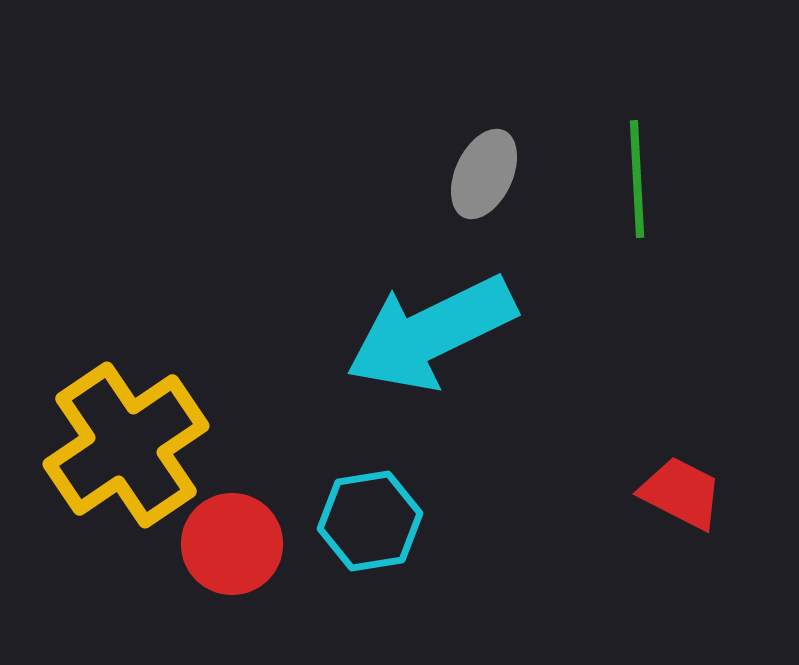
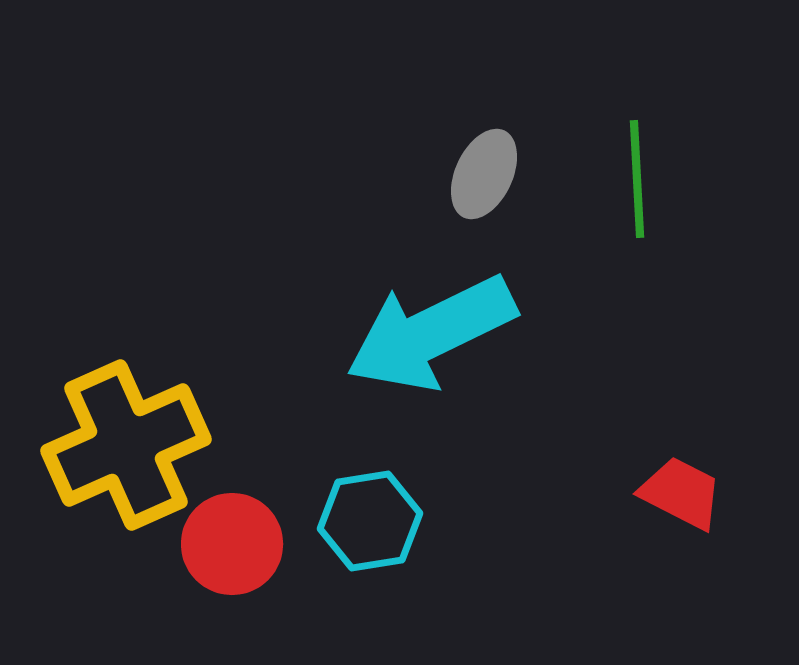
yellow cross: rotated 10 degrees clockwise
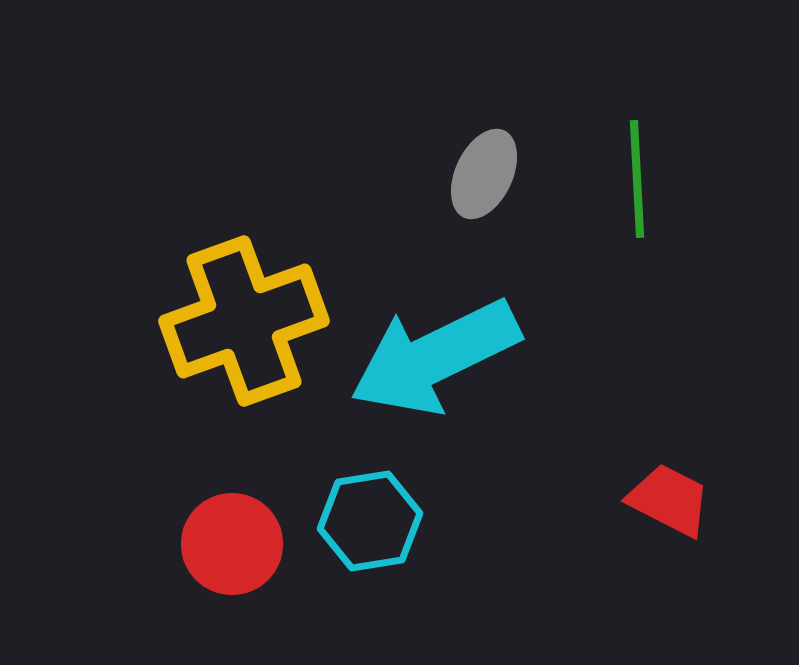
cyan arrow: moved 4 px right, 24 px down
yellow cross: moved 118 px right, 124 px up; rotated 4 degrees clockwise
red trapezoid: moved 12 px left, 7 px down
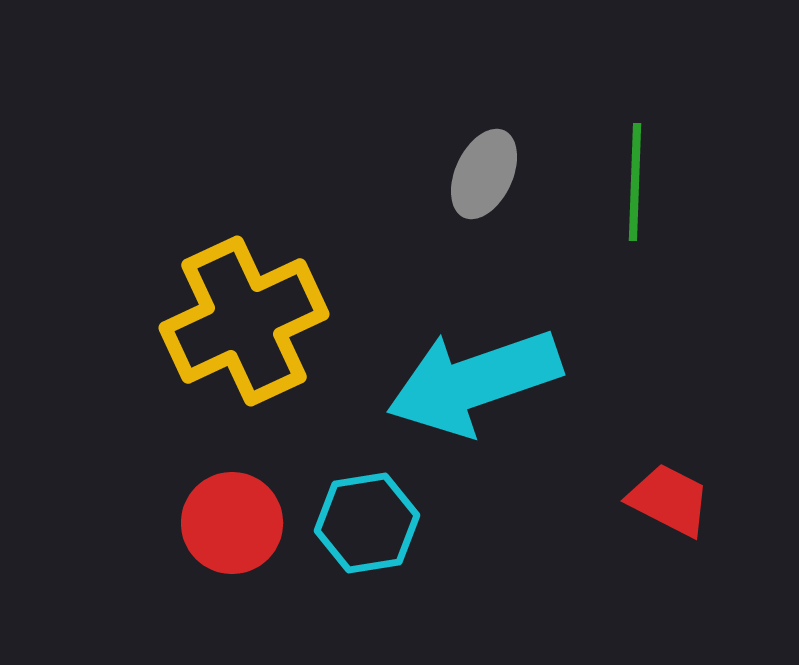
green line: moved 2 px left, 3 px down; rotated 5 degrees clockwise
yellow cross: rotated 5 degrees counterclockwise
cyan arrow: moved 39 px right, 25 px down; rotated 7 degrees clockwise
cyan hexagon: moved 3 px left, 2 px down
red circle: moved 21 px up
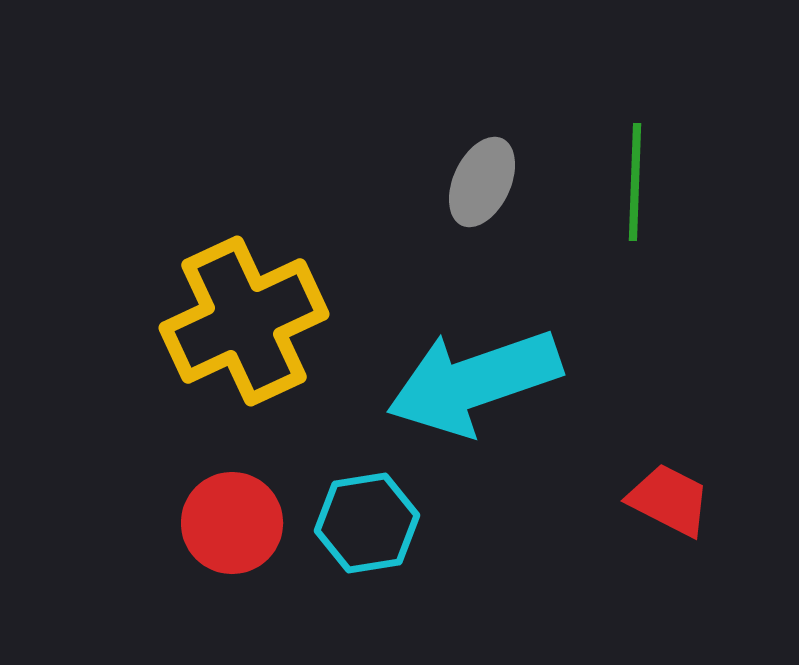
gray ellipse: moved 2 px left, 8 px down
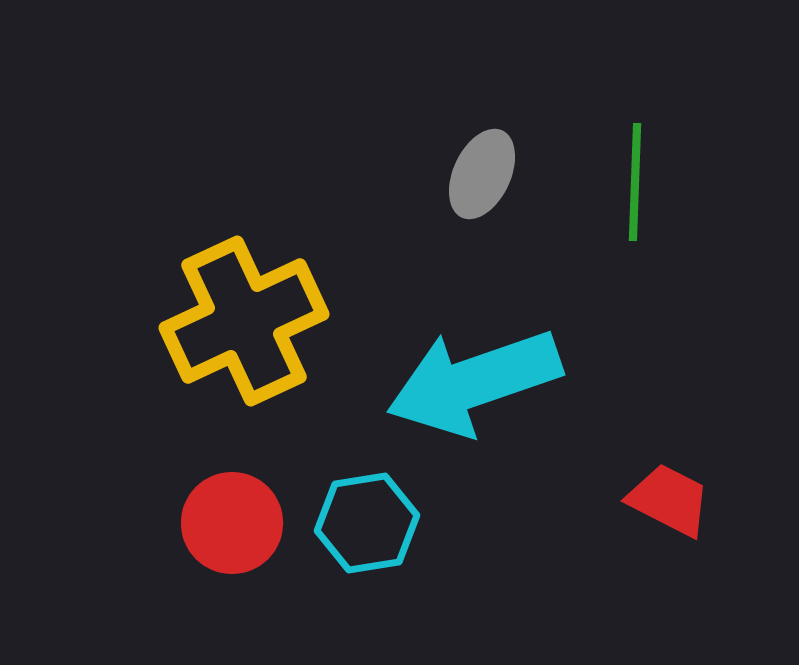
gray ellipse: moved 8 px up
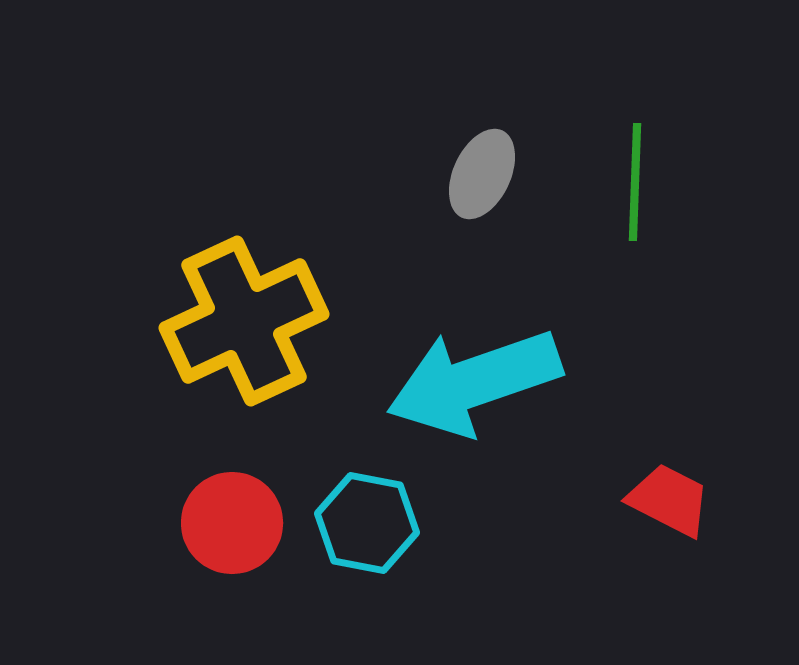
cyan hexagon: rotated 20 degrees clockwise
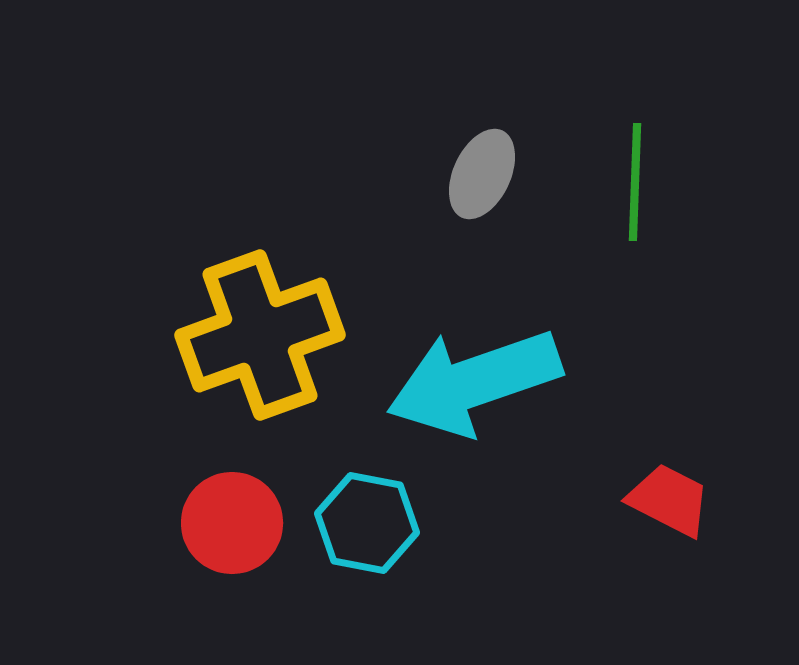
yellow cross: moved 16 px right, 14 px down; rotated 5 degrees clockwise
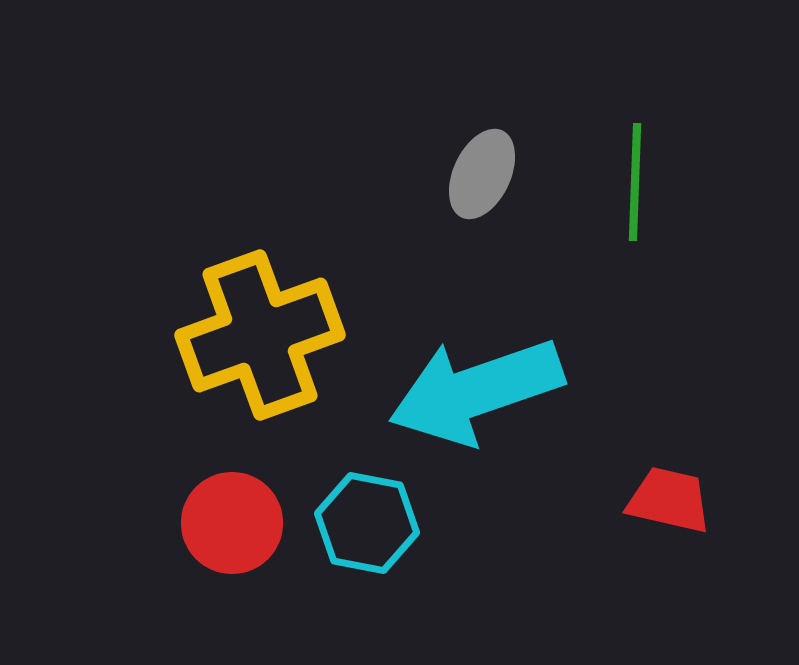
cyan arrow: moved 2 px right, 9 px down
red trapezoid: rotated 14 degrees counterclockwise
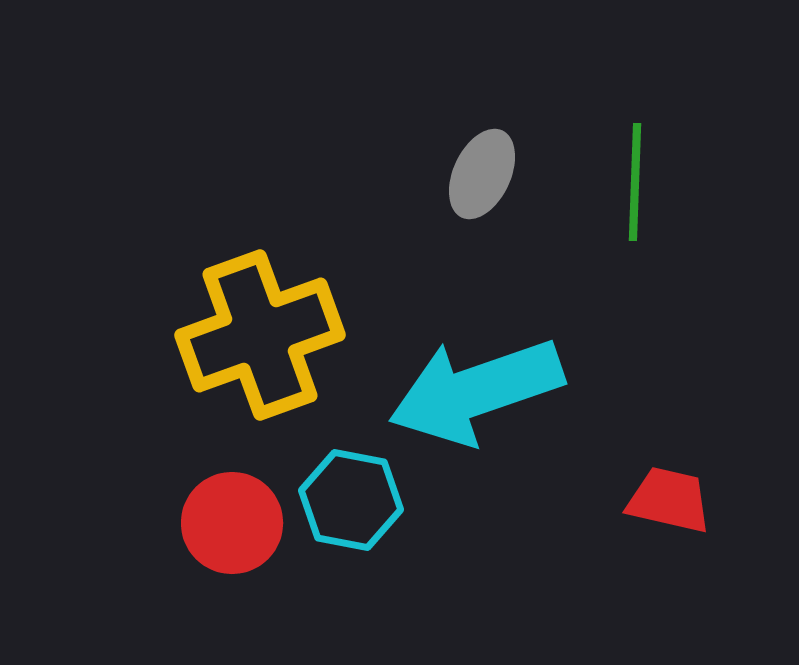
cyan hexagon: moved 16 px left, 23 px up
